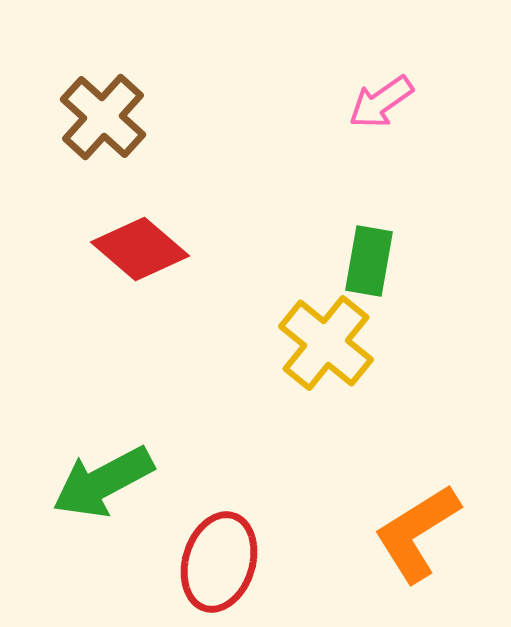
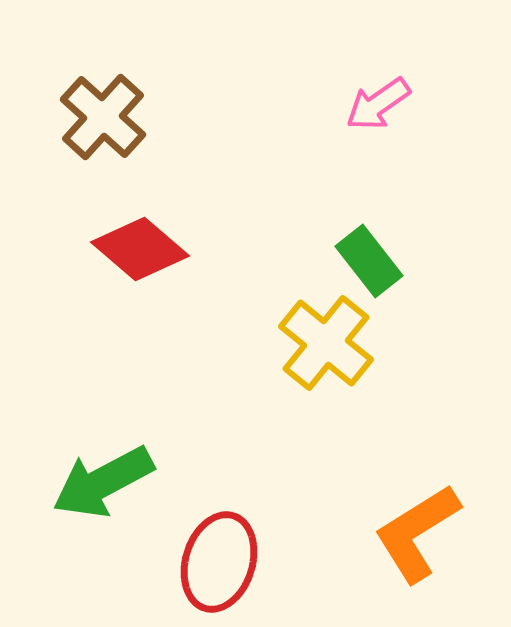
pink arrow: moved 3 px left, 2 px down
green rectangle: rotated 48 degrees counterclockwise
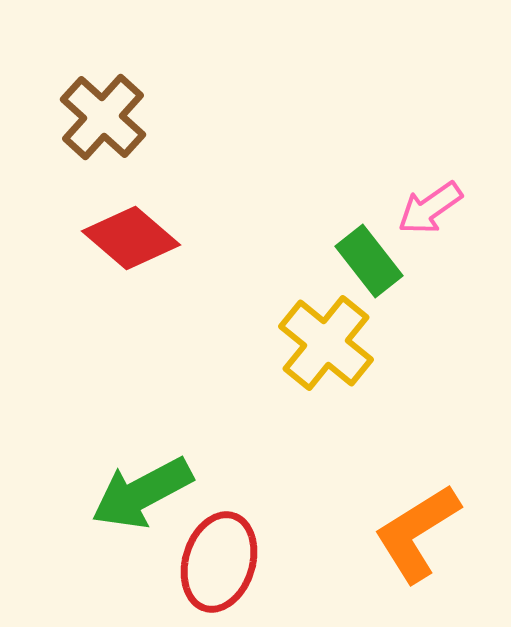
pink arrow: moved 52 px right, 104 px down
red diamond: moved 9 px left, 11 px up
green arrow: moved 39 px right, 11 px down
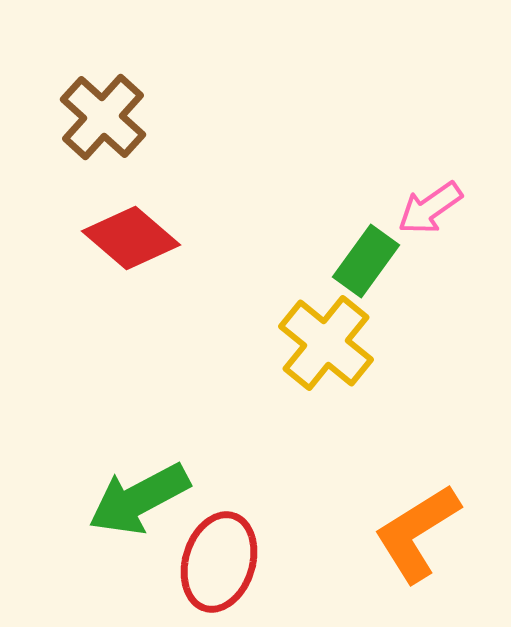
green rectangle: moved 3 px left; rotated 74 degrees clockwise
green arrow: moved 3 px left, 6 px down
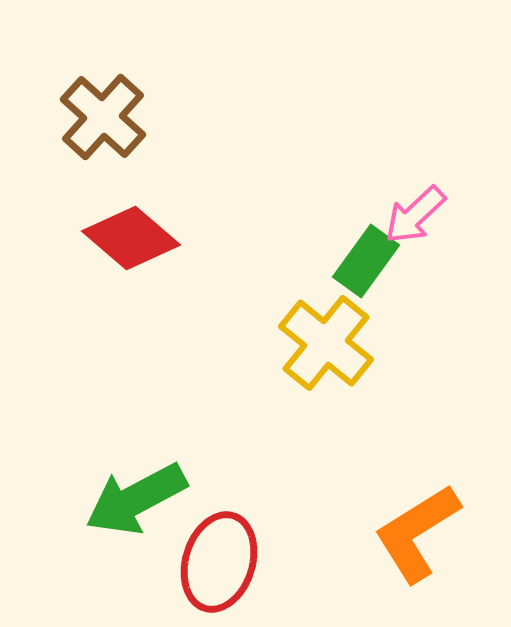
pink arrow: moved 15 px left, 7 px down; rotated 8 degrees counterclockwise
green arrow: moved 3 px left
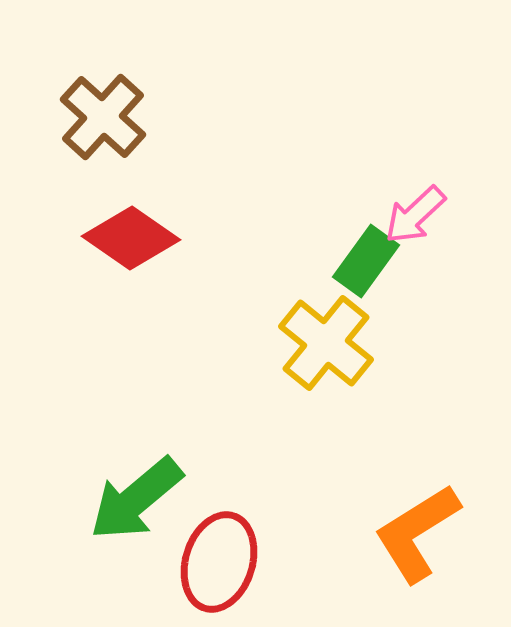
red diamond: rotated 6 degrees counterclockwise
green arrow: rotated 12 degrees counterclockwise
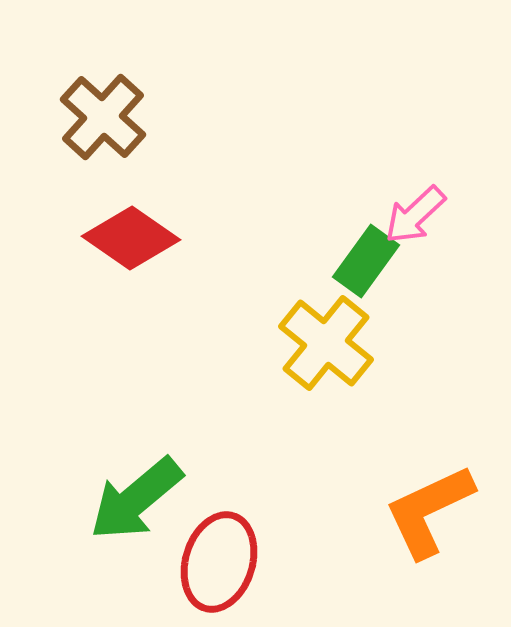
orange L-shape: moved 12 px right, 22 px up; rotated 7 degrees clockwise
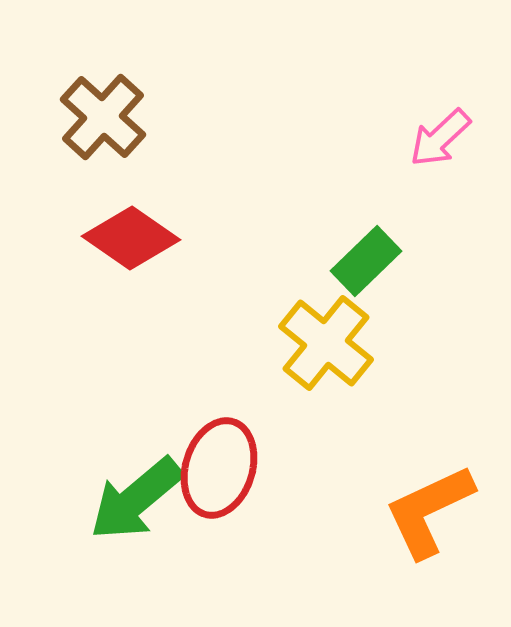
pink arrow: moved 25 px right, 77 px up
green rectangle: rotated 10 degrees clockwise
red ellipse: moved 94 px up
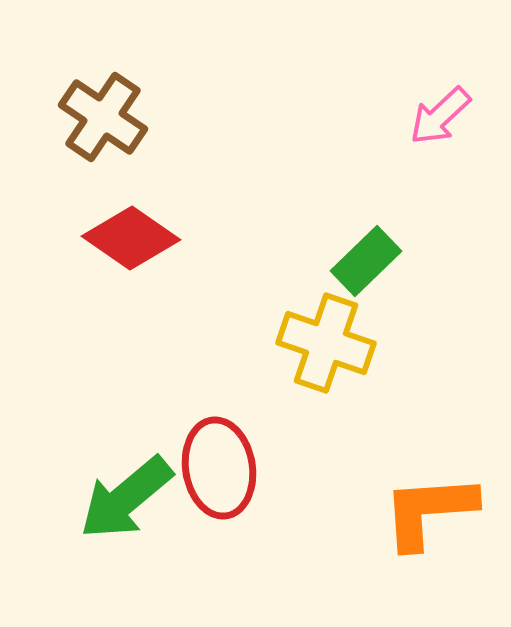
brown cross: rotated 8 degrees counterclockwise
pink arrow: moved 22 px up
yellow cross: rotated 20 degrees counterclockwise
red ellipse: rotated 26 degrees counterclockwise
green arrow: moved 10 px left, 1 px up
orange L-shape: rotated 21 degrees clockwise
